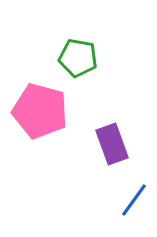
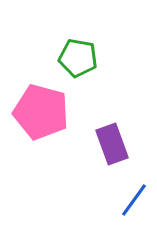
pink pentagon: moved 1 px right, 1 px down
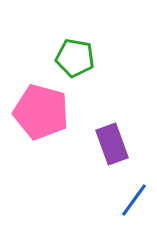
green pentagon: moved 3 px left
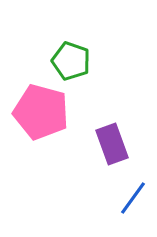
green pentagon: moved 4 px left, 3 px down; rotated 9 degrees clockwise
blue line: moved 1 px left, 2 px up
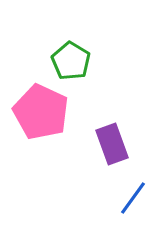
green pentagon: rotated 12 degrees clockwise
pink pentagon: rotated 10 degrees clockwise
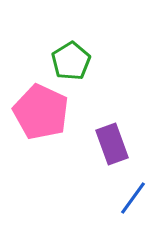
green pentagon: rotated 9 degrees clockwise
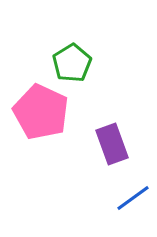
green pentagon: moved 1 px right, 2 px down
blue line: rotated 18 degrees clockwise
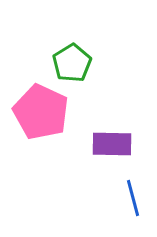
purple rectangle: rotated 69 degrees counterclockwise
blue line: rotated 69 degrees counterclockwise
